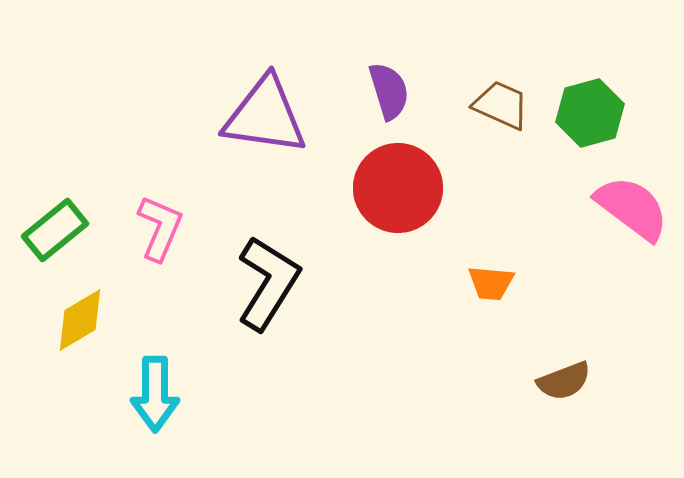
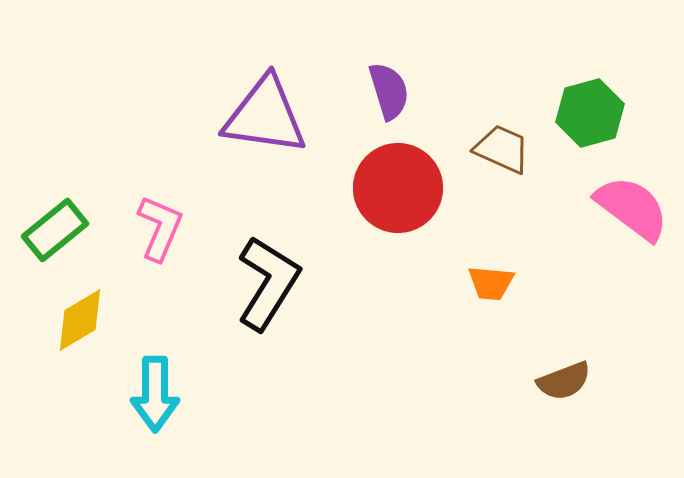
brown trapezoid: moved 1 px right, 44 px down
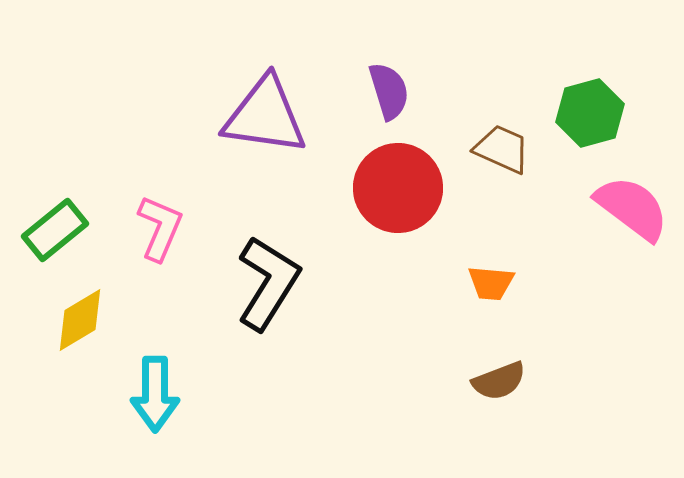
brown semicircle: moved 65 px left
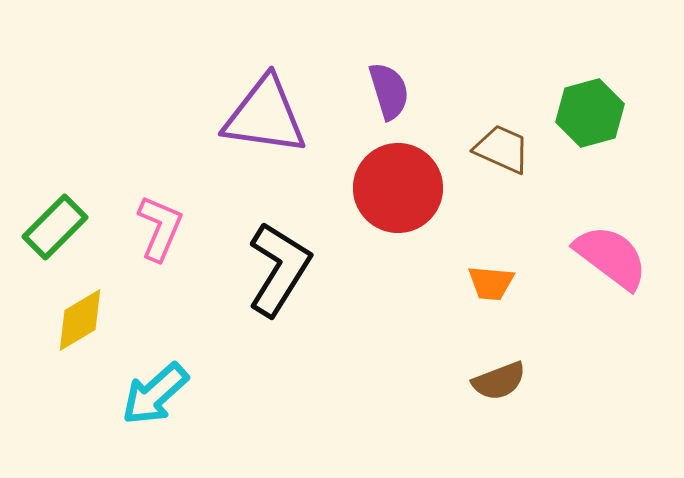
pink semicircle: moved 21 px left, 49 px down
green rectangle: moved 3 px up; rotated 6 degrees counterclockwise
black L-shape: moved 11 px right, 14 px up
cyan arrow: rotated 48 degrees clockwise
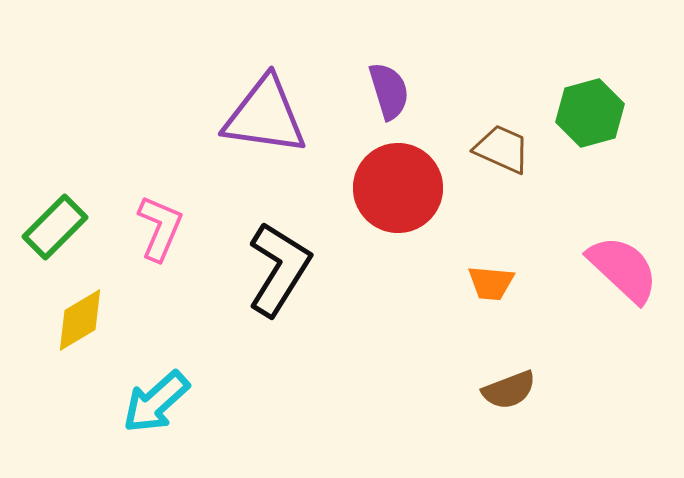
pink semicircle: moved 12 px right, 12 px down; rotated 6 degrees clockwise
brown semicircle: moved 10 px right, 9 px down
cyan arrow: moved 1 px right, 8 px down
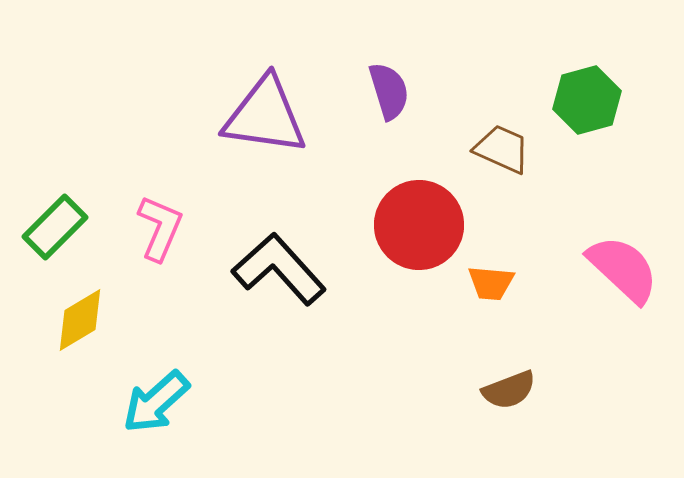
green hexagon: moved 3 px left, 13 px up
red circle: moved 21 px right, 37 px down
black L-shape: rotated 74 degrees counterclockwise
